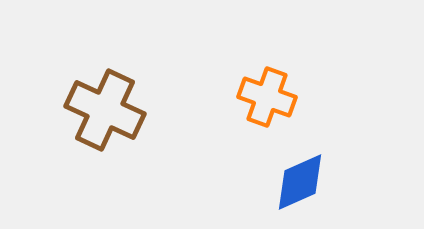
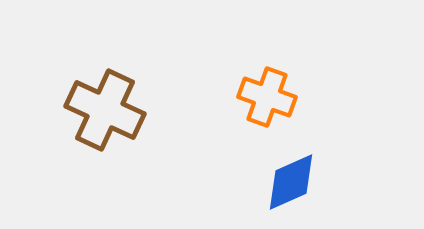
blue diamond: moved 9 px left
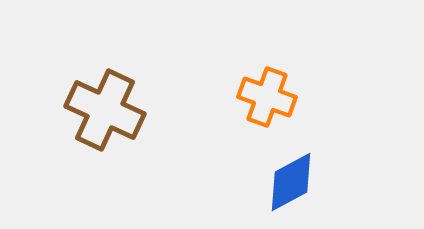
blue diamond: rotated 4 degrees counterclockwise
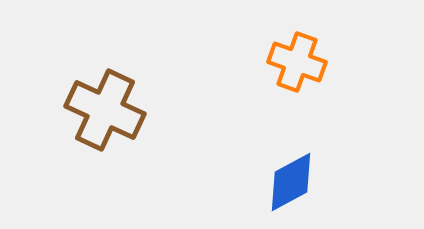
orange cross: moved 30 px right, 35 px up
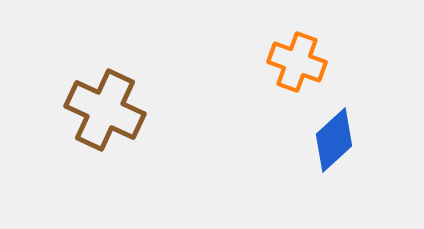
blue diamond: moved 43 px right, 42 px up; rotated 14 degrees counterclockwise
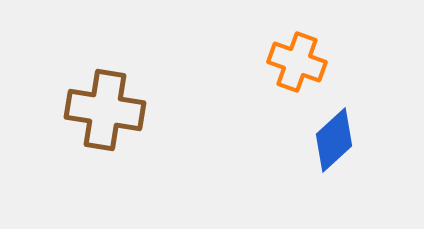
brown cross: rotated 16 degrees counterclockwise
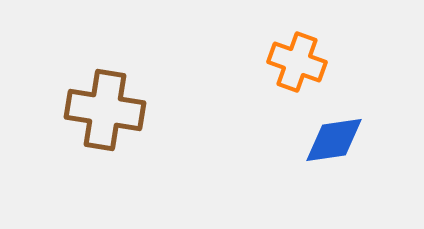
blue diamond: rotated 34 degrees clockwise
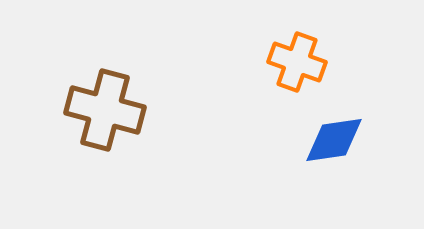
brown cross: rotated 6 degrees clockwise
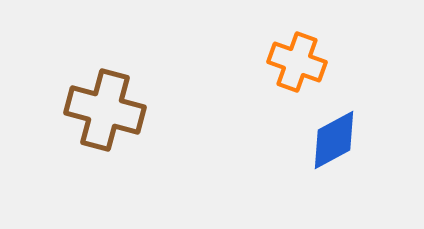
blue diamond: rotated 20 degrees counterclockwise
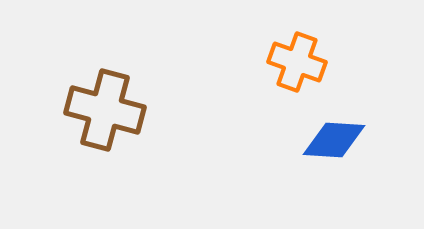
blue diamond: rotated 32 degrees clockwise
